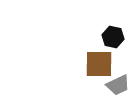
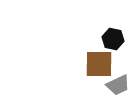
black hexagon: moved 2 px down
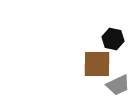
brown square: moved 2 px left
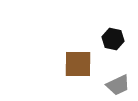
brown square: moved 19 px left
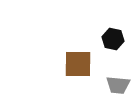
gray trapezoid: rotated 30 degrees clockwise
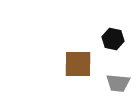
gray trapezoid: moved 2 px up
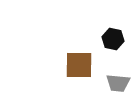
brown square: moved 1 px right, 1 px down
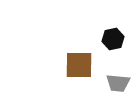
black hexagon: rotated 25 degrees counterclockwise
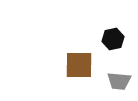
gray trapezoid: moved 1 px right, 2 px up
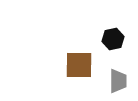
gray trapezoid: moved 1 px left; rotated 95 degrees counterclockwise
